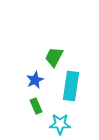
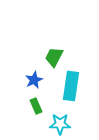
blue star: moved 1 px left
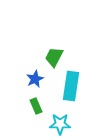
blue star: moved 1 px right, 1 px up
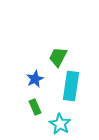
green trapezoid: moved 4 px right
green rectangle: moved 1 px left, 1 px down
cyan star: rotated 30 degrees clockwise
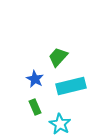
green trapezoid: rotated 15 degrees clockwise
blue star: rotated 18 degrees counterclockwise
cyan rectangle: rotated 68 degrees clockwise
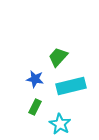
blue star: rotated 18 degrees counterclockwise
green rectangle: rotated 49 degrees clockwise
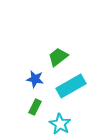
green trapezoid: rotated 10 degrees clockwise
cyan rectangle: rotated 16 degrees counterclockwise
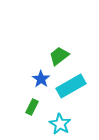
green trapezoid: moved 1 px right, 1 px up
blue star: moved 6 px right; rotated 24 degrees clockwise
green rectangle: moved 3 px left
